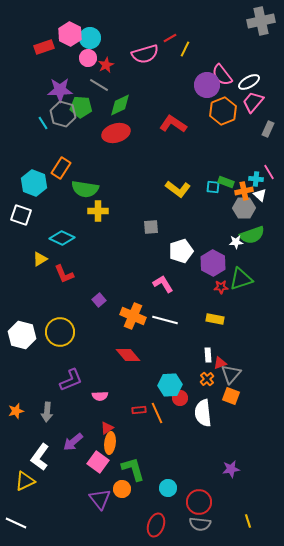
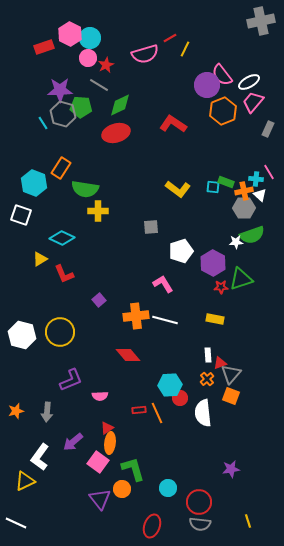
orange cross at (133, 316): moved 3 px right; rotated 30 degrees counterclockwise
red ellipse at (156, 525): moved 4 px left, 1 px down
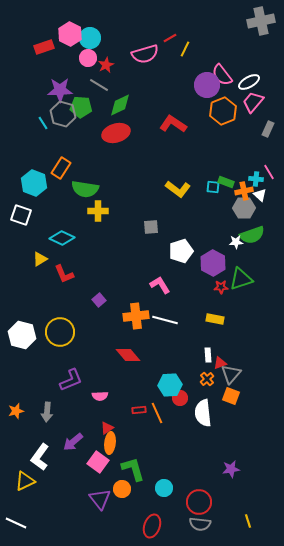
pink L-shape at (163, 284): moved 3 px left, 1 px down
cyan circle at (168, 488): moved 4 px left
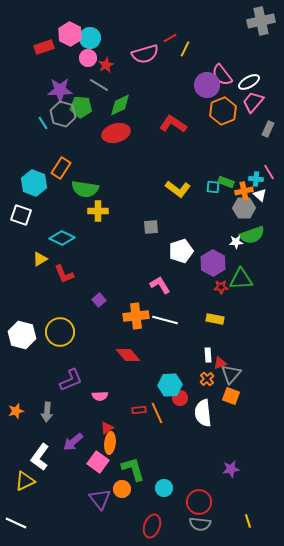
green triangle at (241, 279): rotated 15 degrees clockwise
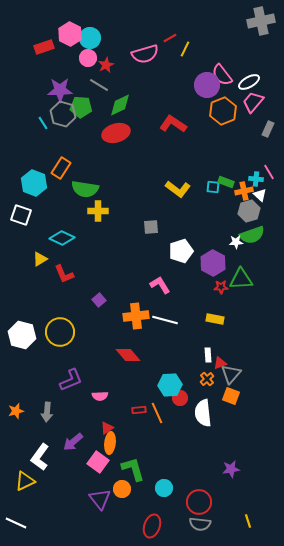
gray hexagon at (244, 208): moved 5 px right, 3 px down; rotated 15 degrees counterclockwise
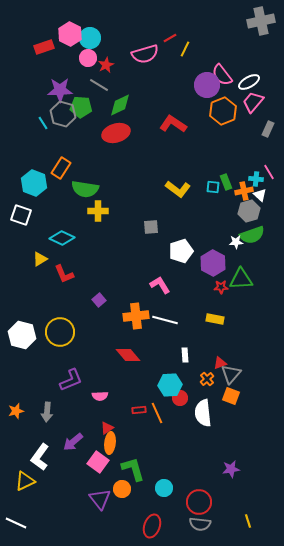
green rectangle at (226, 182): rotated 49 degrees clockwise
white rectangle at (208, 355): moved 23 px left
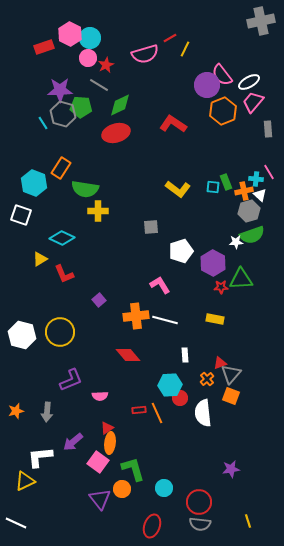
gray rectangle at (268, 129): rotated 28 degrees counterclockwise
white L-shape at (40, 457): rotated 48 degrees clockwise
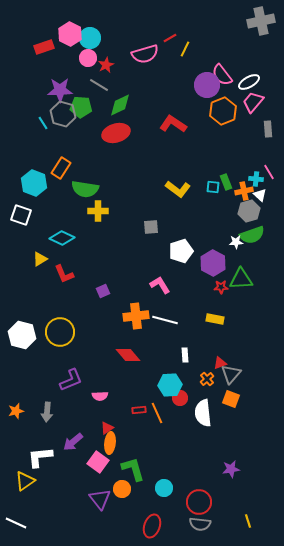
purple square at (99, 300): moved 4 px right, 9 px up; rotated 16 degrees clockwise
orange square at (231, 396): moved 3 px down
yellow triangle at (25, 481): rotated 10 degrees counterclockwise
